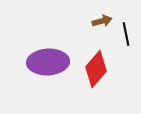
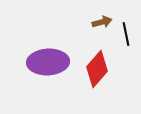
brown arrow: moved 1 px down
red diamond: moved 1 px right
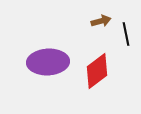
brown arrow: moved 1 px left, 1 px up
red diamond: moved 2 px down; rotated 12 degrees clockwise
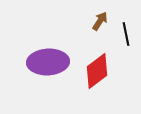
brown arrow: moved 1 px left; rotated 42 degrees counterclockwise
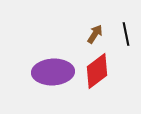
brown arrow: moved 5 px left, 13 px down
purple ellipse: moved 5 px right, 10 px down
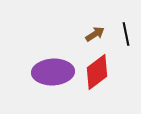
brown arrow: rotated 24 degrees clockwise
red diamond: moved 1 px down
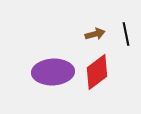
brown arrow: rotated 18 degrees clockwise
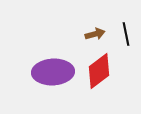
red diamond: moved 2 px right, 1 px up
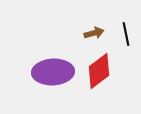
brown arrow: moved 1 px left, 1 px up
